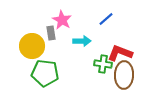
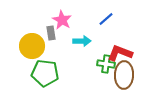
green cross: moved 3 px right
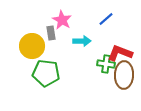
green pentagon: moved 1 px right
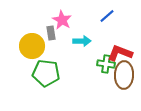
blue line: moved 1 px right, 3 px up
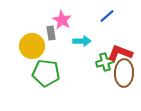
green cross: moved 1 px left, 2 px up; rotated 24 degrees counterclockwise
brown ellipse: moved 2 px up
